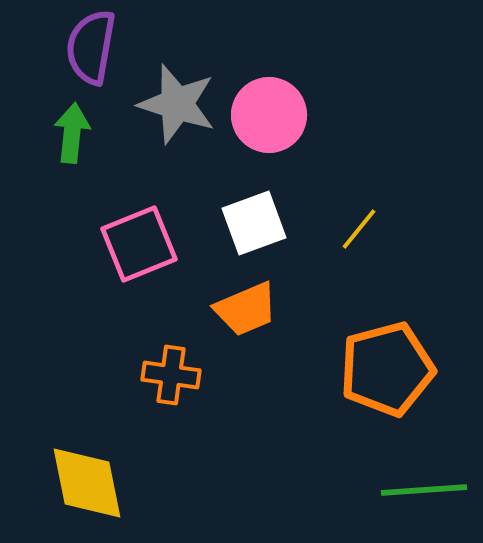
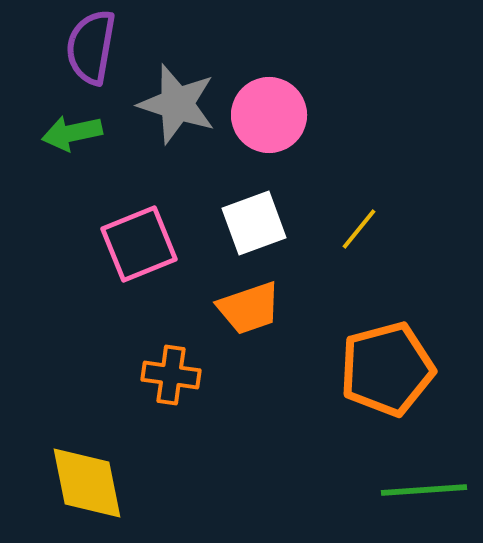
green arrow: rotated 108 degrees counterclockwise
orange trapezoid: moved 3 px right, 1 px up; rotated 4 degrees clockwise
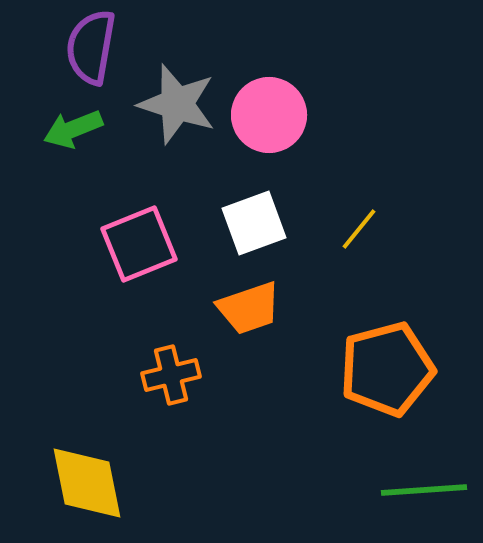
green arrow: moved 1 px right, 4 px up; rotated 10 degrees counterclockwise
orange cross: rotated 22 degrees counterclockwise
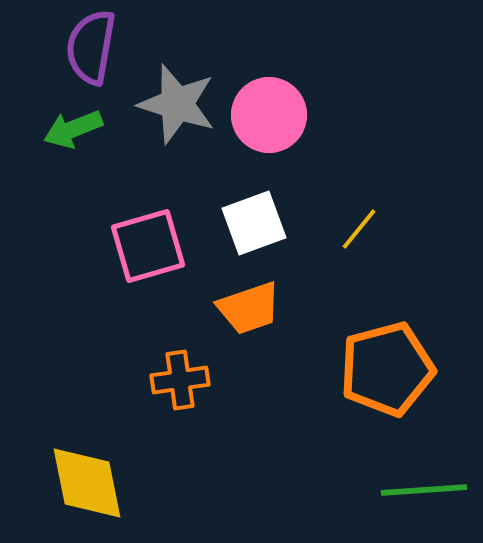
pink square: moved 9 px right, 2 px down; rotated 6 degrees clockwise
orange cross: moved 9 px right, 5 px down; rotated 6 degrees clockwise
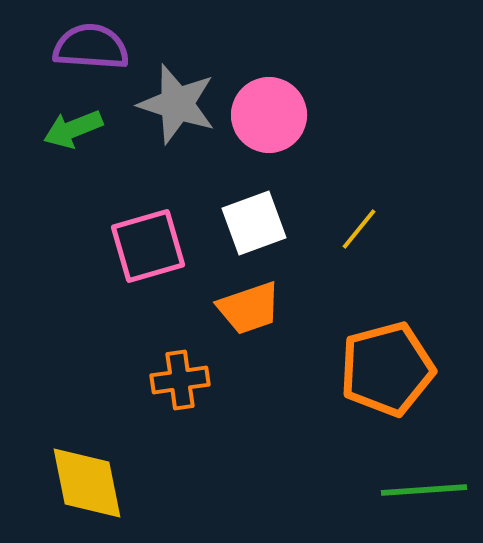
purple semicircle: rotated 84 degrees clockwise
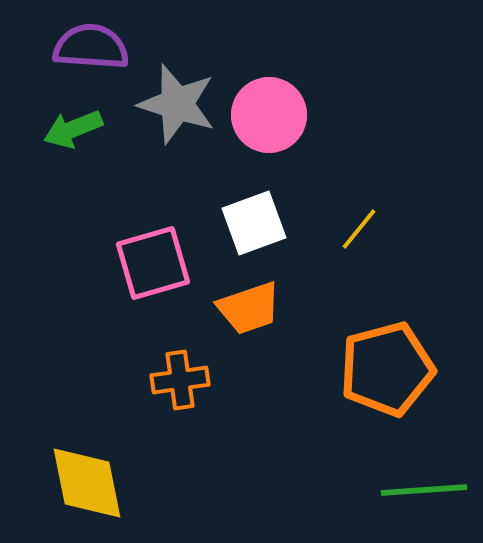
pink square: moved 5 px right, 17 px down
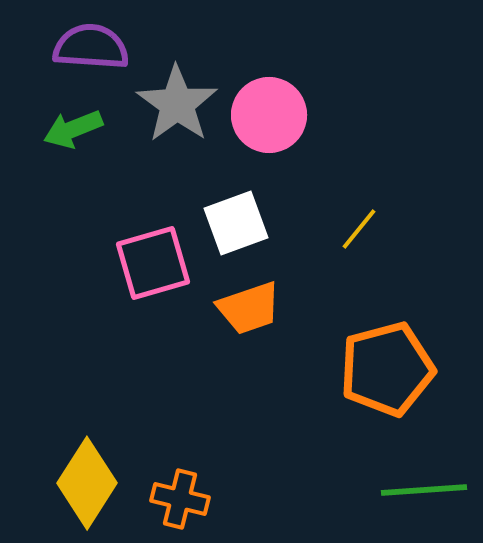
gray star: rotated 18 degrees clockwise
white square: moved 18 px left
orange cross: moved 119 px down; rotated 22 degrees clockwise
yellow diamond: rotated 44 degrees clockwise
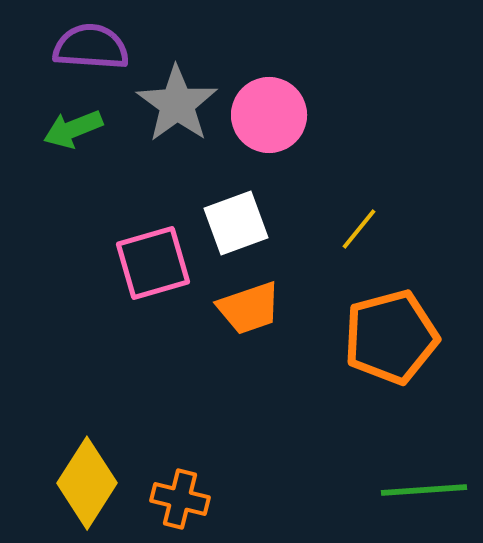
orange pentagon: moved 4 px right, 32 px up
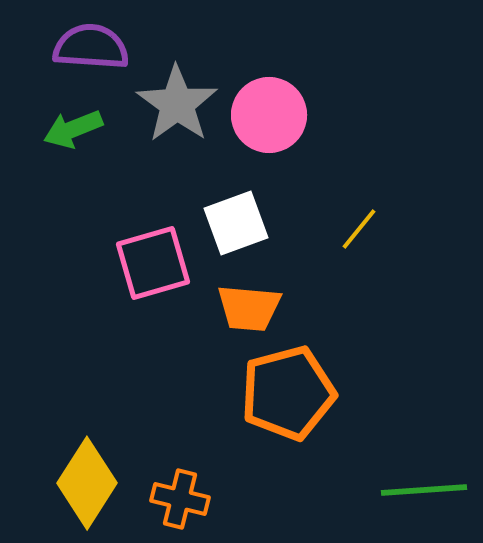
orange trapezoid: rotated 24 degrees clockwise
orange pentagon: moved 103 px left, 56 px down
